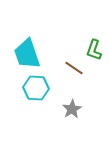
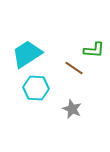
green L-shape: rotated 105 degrees counterclockwise
cyan trapezoid: rotated 76 degrees clockwise
gray star: rotated 18 degrees counterclockwise
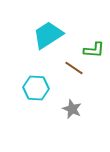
cyan trapezoid: moved 21 px right, 19 px up
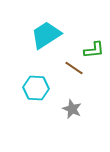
cyan trapezoid: moved 2 px left
green L-shape: rotated 10 degrees counterclockwise
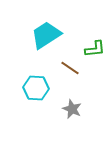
green L-shape: moved 1 px right, 1 px up
brown line: moved 4 px left
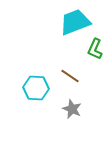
cyan trapezoid: moved 29 px right, 13 px up; rotated 12 degrees clockwise
green L-shape: rotated 120 degrees clockwise
brown line: moved 8 px down
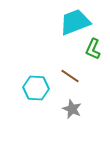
green L-shape: moved 2 px left
